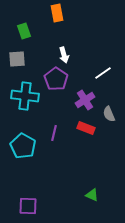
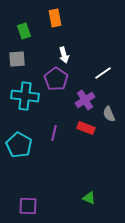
orange rectangle: moved 2 px left, 5 px down
cyan pentagon: moved 4 px left, 1 px up
green triangle: moved 3 px left, 3 px down
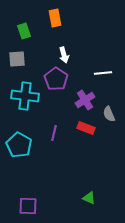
white line: rotated 30 degrees clockwise
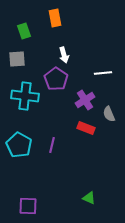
purple line: moved 2 px left, 12 px down
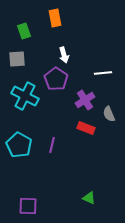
cyan cross: rotated 20 degrees clockwise
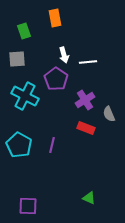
white line: moved 15 px left, 11 px up
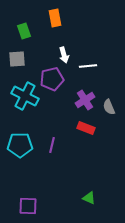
white line: moved 4 px down
purple pentagon: moved 4 px left; rotated 25 degrees clockwise
gray semicircle: moved 7 px up
cyan pentagon: moved 1 px right; rotated 30 degrees counterclockwise
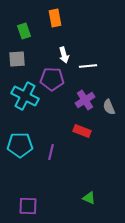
purple pentagon: rotated 15 degrees clockwise
red rectangle: moved 4 px left, 3 px down
purple line: moved 1 px left, 7 px down
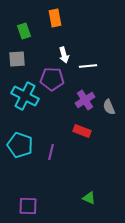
cyan pentagon: rotated 20 degrees clockwise
